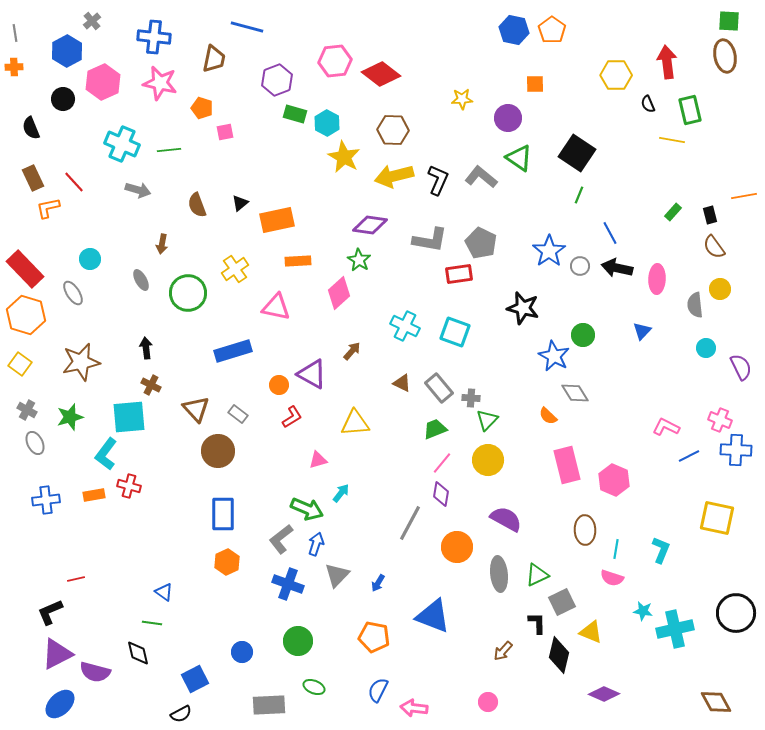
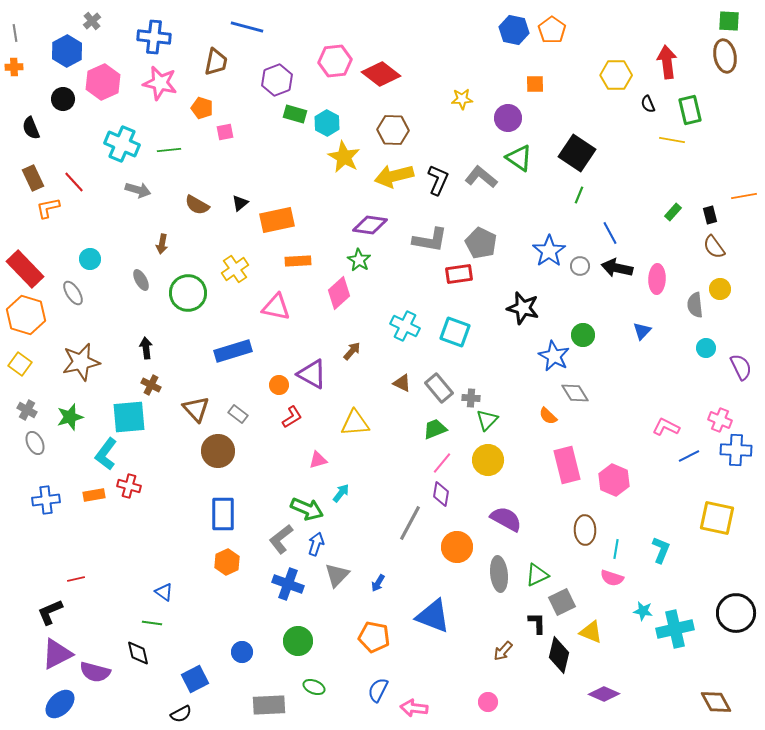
brown trapezoid at (214, 59): moved 2 px right, 3 px down
brown semicircle at (197, 205): rotated 40 degrees counterclockwise
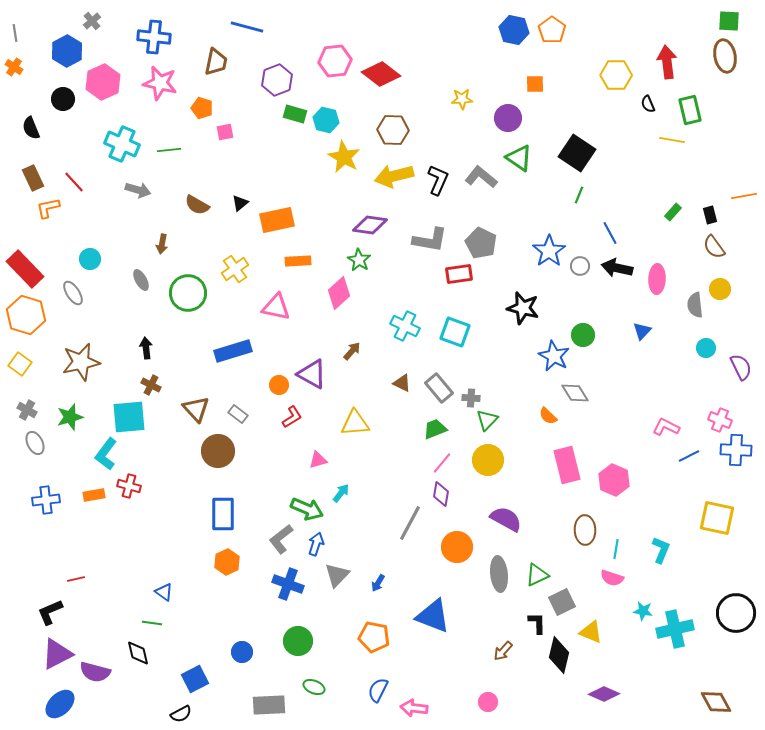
orange cross at (14, 67): rotated 36 degrees clockwise
cyan hexagon at (327, 123): moved 1 px left, 3 px up; rotated 15 degrees counterclockwise
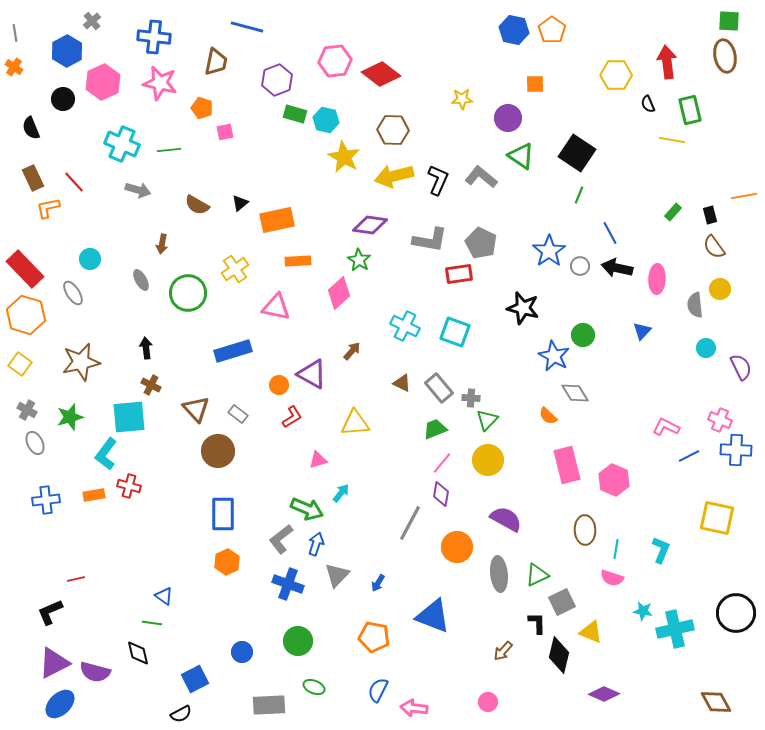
green triangle at (519, 158): moved 2 px right, 2 px up
blue triangle at (164, 592): moved 4 px down
purple triangle at (57, 654): moved 3 px left, 9 px down
